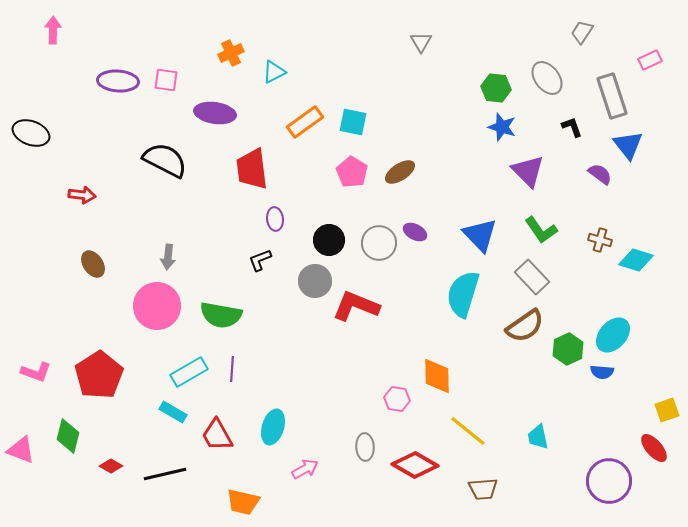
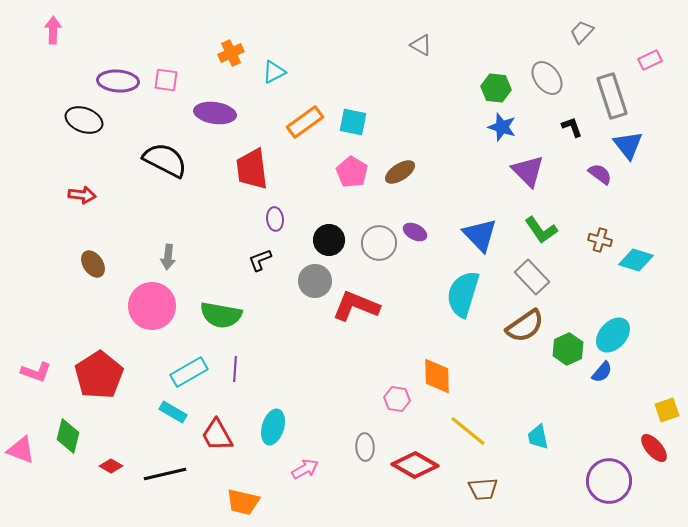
gray trapezoid at (582, 32): rotated 10 degrees clockwise
gray triangle at (421, 42): moved 3 px down; rotated 30 degrees counterclockwise
black ellipse at (31, 133): moved 53 px right, 13 px up
pink circle at (157, 306): moved 5 px left
purple line at (232, 369): moved 3 px right
blue semicircle at (602, 372): rotated 55 degrees counterclockwise
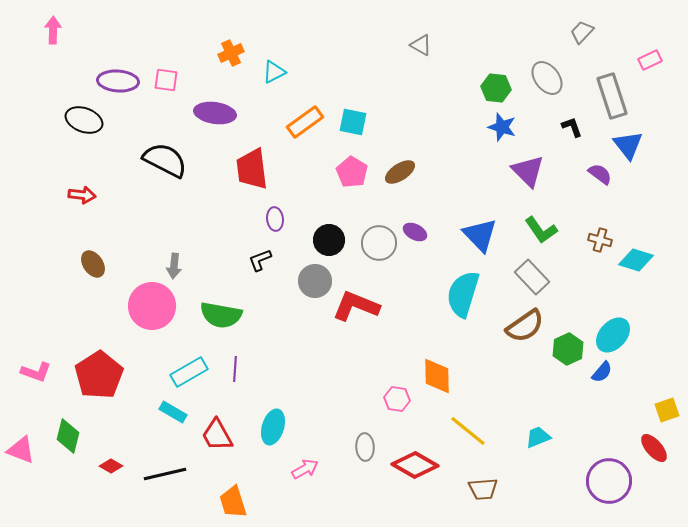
gray arrow at (168, 257): moved 6 px right, 9 px down
cyan trapezoid at (538, 437): rotated 80 degrees clockwise
orange trapezoid at (243, 502): moved 10 px left; rotated 60 degrees clockwise
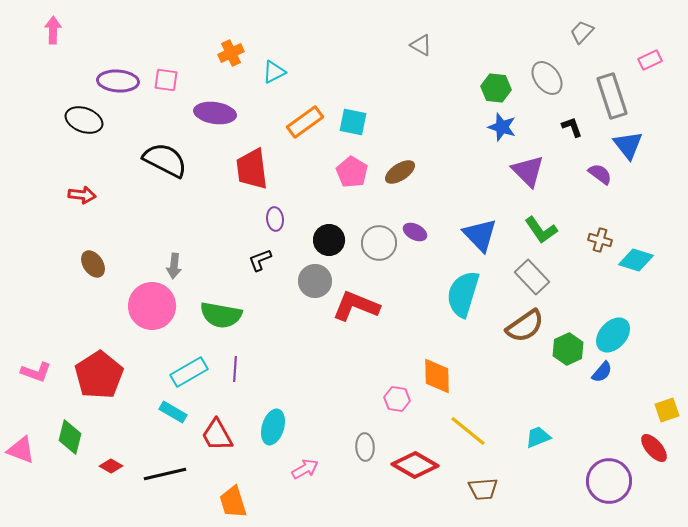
green diamond at (68, 436): moved 2 px right, 1 px down
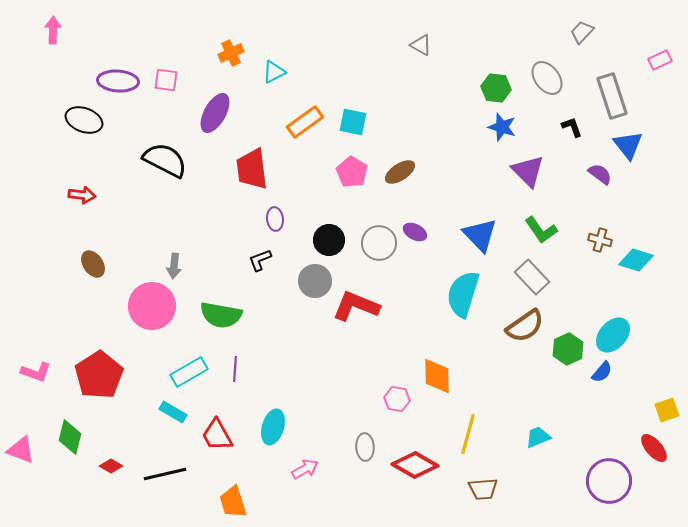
pink rectangle at (650, 60): moved 10 px right
purple ellipse at (215, 113): rotated 69 degrees counterclockwise
yellow line at (468, 431): moved 3 px down; rotated 66 degrees clockwise
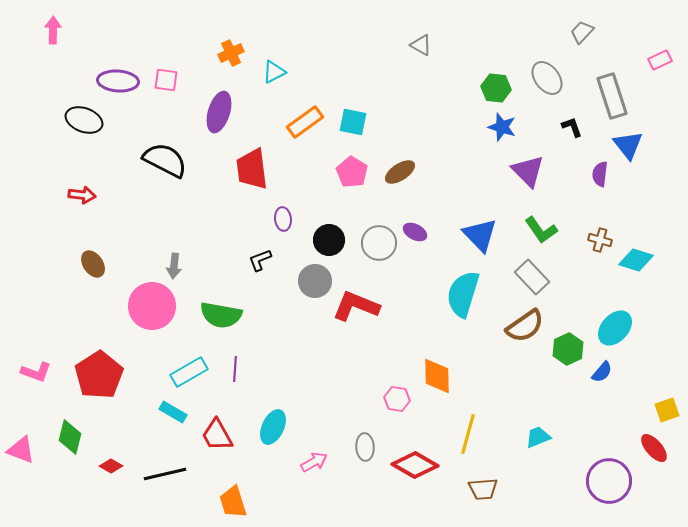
purple ellipse at (215, 113): moved 4 px right, 1 px up; rotated 12 degrees counterclockwise
purple semicircle at (600, 174): rotated 120 degrees counterclockwise
purple ellipse at (275, 219): moved 8 px right
cyan ellipse at (613, 335): moved 2 px right, 7 px up
cyan ellipse at (273, 427): rotated 8 degrees clockwise
pink arrow at (305, 469): moved 9 px right, 7 px up
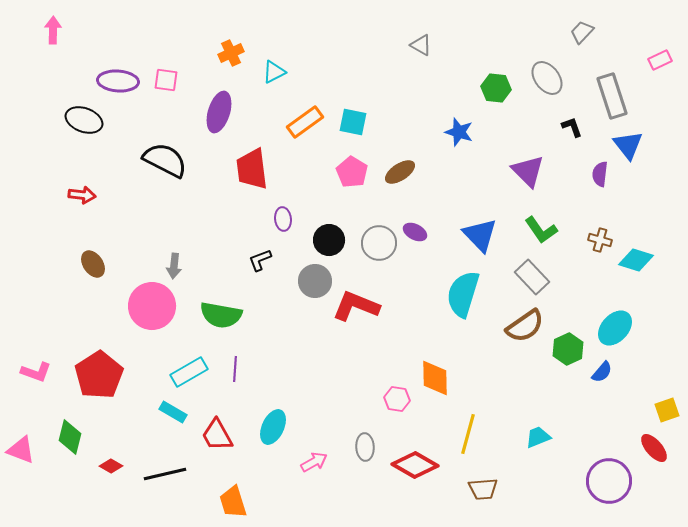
blue star at (502, 127): moved 43 px left, 5 px down
orange diamond at (437, 376): moved 2 px left, 2 px down
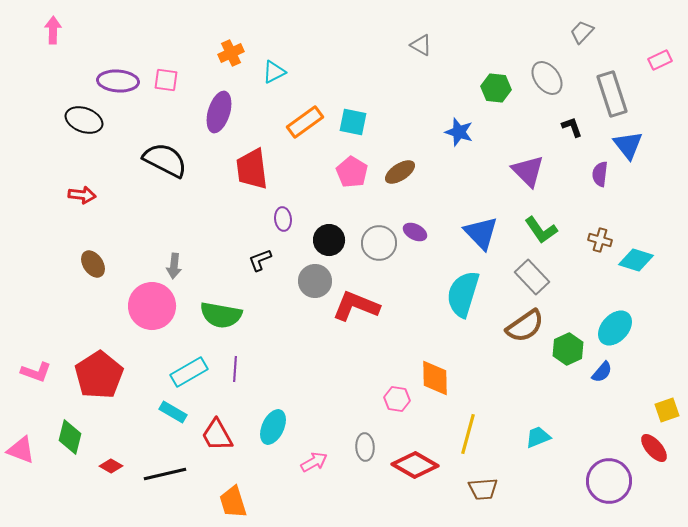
gray rectangle at (612, 96): moved 2 px up
blue triangle at (480, 235): moved 1 px right, 2 px up
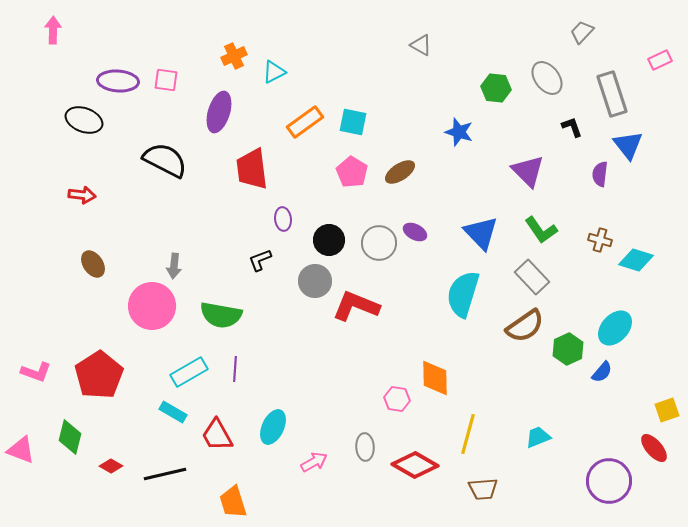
orange cross at (231, 53): moved 3 px right, 3 px down
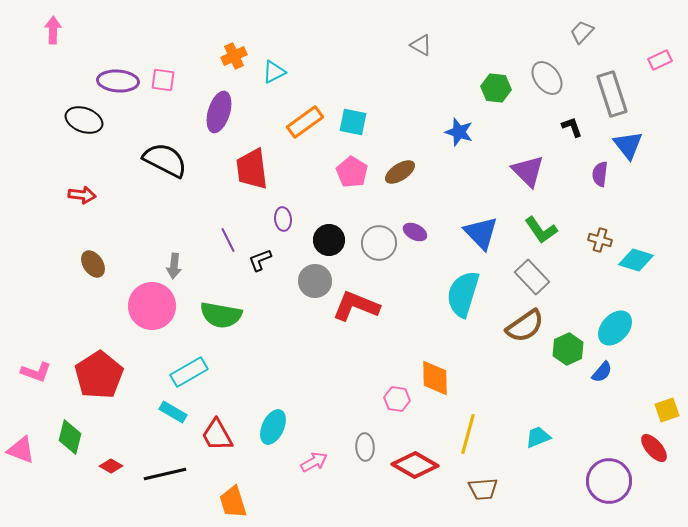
pink square at (166, 80): moved 3 px left
purple line at (235, 369): moved 7 px left, 129 px up; rotated 30 degrees counterclockwise
